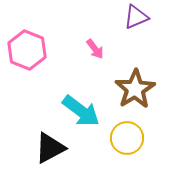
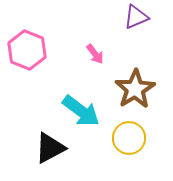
pink arrow: moved 5 px down
yellow circle: moved 2 px right
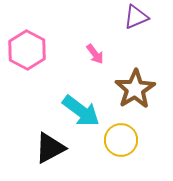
pink hexagon: rotated 6 degrees clockwise
yellow circle: moved 8 px left, 2 px down
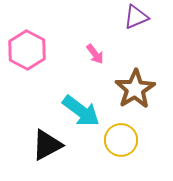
black triangle: moved 3 px left, 3 px up
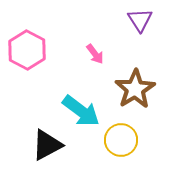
purple triangle: moved 4 px right, 3 px down; rotated 40 degrees counterclockwise
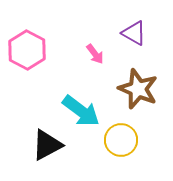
purple triangle: moved 6 px left, 13 px down; rotated 28 degrees counterclockwise
brown star: moved 3 px right; rotated 18 degrees counterclockwise
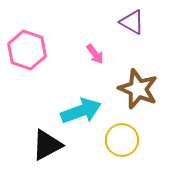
purple triangle: moved 2 px left, 11 px up
pink hexagon: rotated 9 degrees counterclockwise
cyan arrow: rotated 57 degrees counterclockwise
yellow circle: moved 1 px right
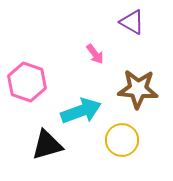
pink hexagon: moved 32 px down
brown star: rotated 18 degrees counterclockwise
black triangle: rotated 12 degrees clockwise
